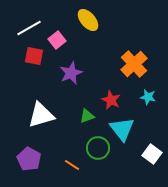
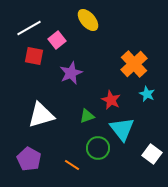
cyan star: moved 1 px left, 3 px up; rotated 14 degrees clockwise
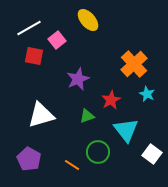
purple star: moved 7 px right, 6 px down
red star: rotated 18 degrees clockwise
cyan triangle: moved 4 px right, 1 px down
green circle: moved 4 px down
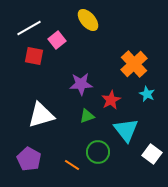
purple star: moved 3 px right, 5 px down; rotated 20 degrees clockwise
